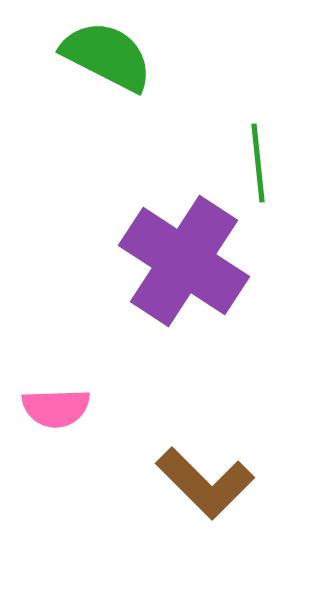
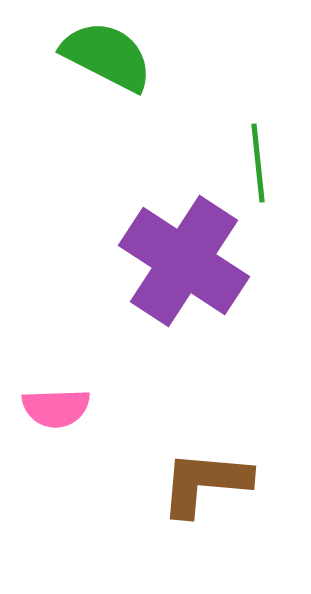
brown L-shape: rotated 140 degrees clockwise
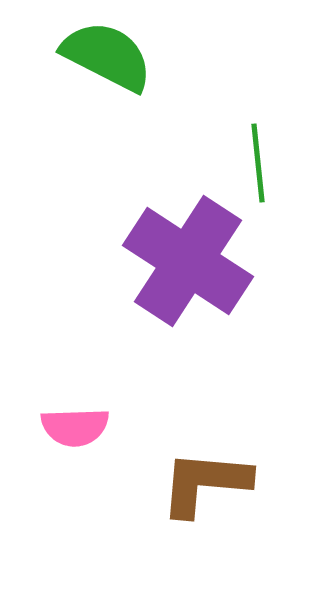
purple cross: moved 4 px right
pink semicircle: moved 19 px right, 19 px down
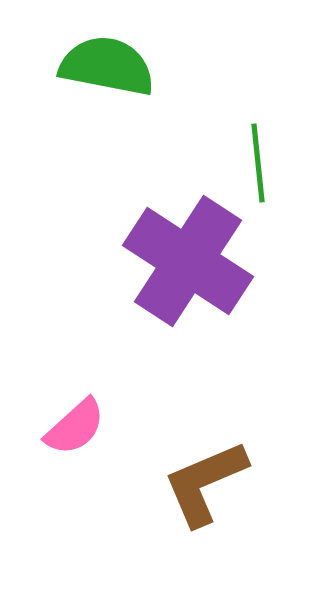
green semicircle: moved 10 px down; rotated 16 degrees counterclockwise
pink semicircle: rotated 40 degrees counterclockwise
brown L-shape: rotated 28 degrees counterclockwise
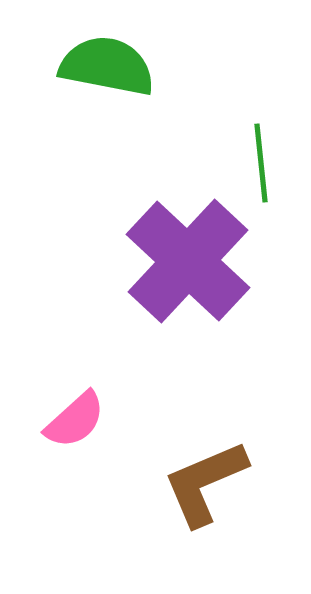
green line: moved 3 px right
purple cross: rotated 10 degrees clockwise
pink semicircle: moved 7 px up
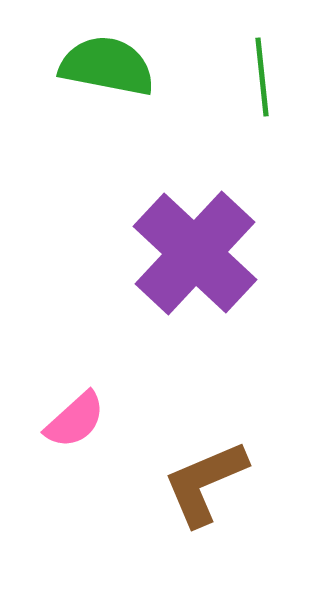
green line: moved 1 px right, 86 px up
purple cross: moved 7 px right, 8 px up
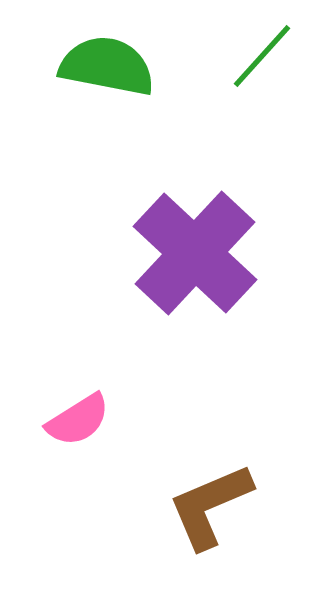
green line: moved 21 px up; rotated 48 degrees clockwise
pink semicircle: moved 3 px right; rotated 10 degrees clockwise
brown L-shape: moved 5 px right, 23 px down
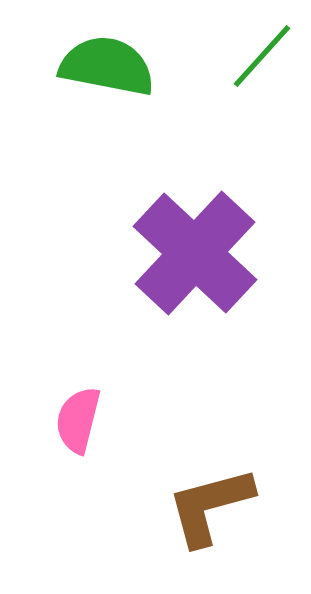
pink semicircle: rotated 136 degrees clockwise
brown L-shape: rotated 8 degrees clockwise
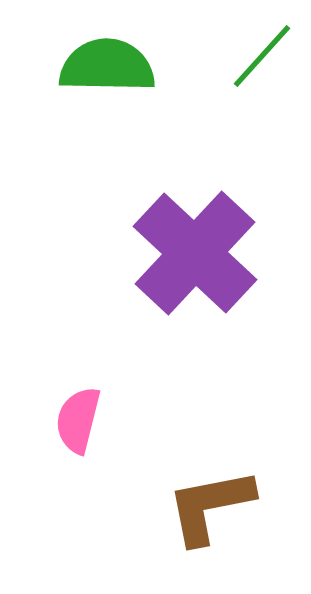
green semicircle: rotated 10 degrees counterclockwise
brown L-shape: rotated 4 degrees clockwise
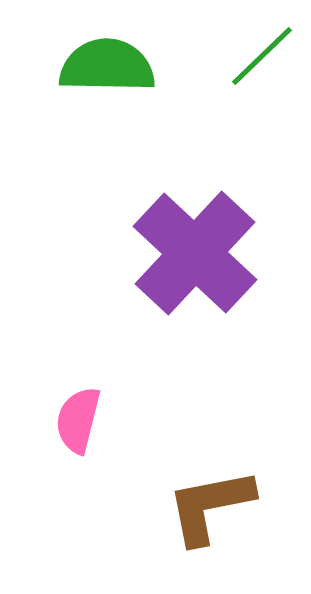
green line: rotated 4 degrees clockwise
